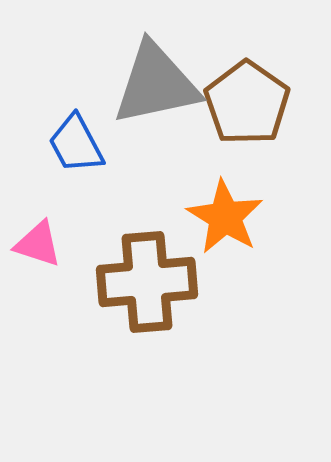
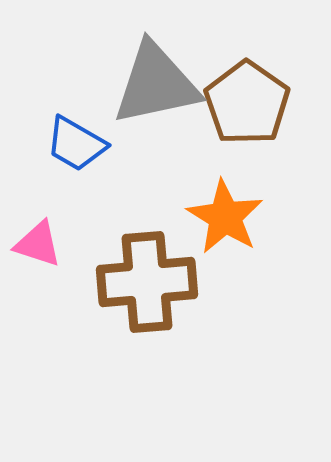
blue trapezoid: rotated 32 degrees counterclockwise
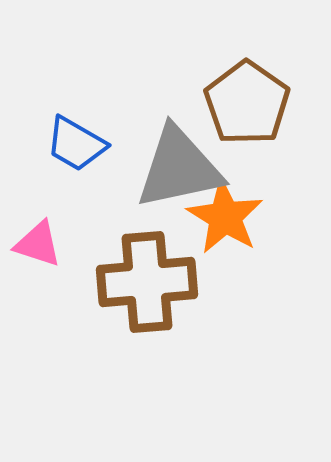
gray triangle: moved 23 px right, 84 px down
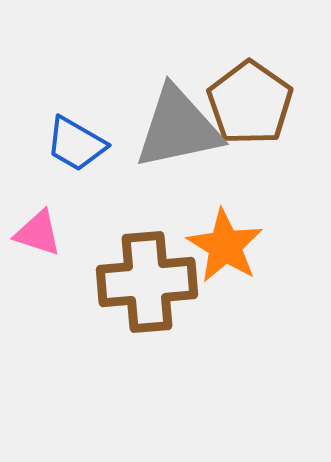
brown pentagon: moved 3 px right
gray triangle: moved 1 px left, 40 px up
orange star: moved 29 px down
pink triangle: moved 11 px up
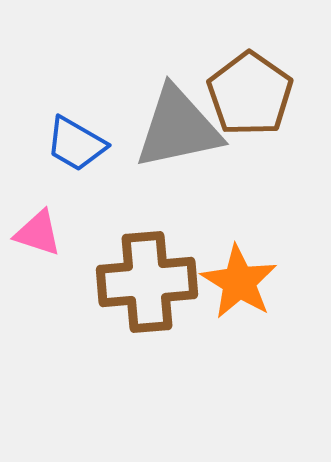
brown pentagon: moved 9 px up
orange star: moved 14 px right, 36 px down
